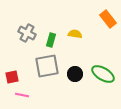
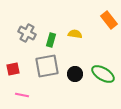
orange rectangle: moved 1 px right, 1 px down
red square: moved 1 px right, 8 px up
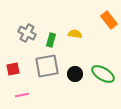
pink line: rotated 24 degrees counterclockwise
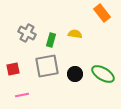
orange rectangle: moved 7 px left, 7 px up
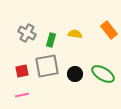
orange rectangle: moved 7 px right, 17 px down
red square: moved 9 px right, 2 px down
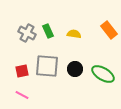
yellow semicircle: moved 1 px left
green rectangle: moved 3 px left, 9 px up; rotated 40 degrees counterclockwise
gray square: rotated 15 degrees clockwise
black circle: moved 5 px up
pink line: rotated 40 degrees clockwise
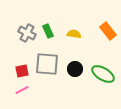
orange rectangle: moved 1 px left, 1 px down
gray square: moved 2 px up
pink line: moved 5 px up; rotated 56 degrees counterclockwise
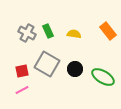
gray square: rotated 25 degrees clockwise
green ellipse: moved 3 px down
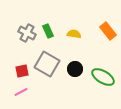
pink line: moved 1 px left, 2 px down
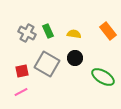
black circle: moved 11 px up
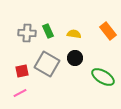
gray cross: rotated 24 degrees counterclockwise
pink line: moved 1 px left, 1 px down
